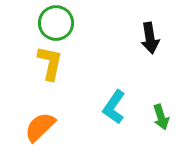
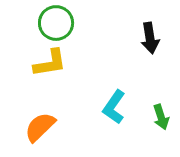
yellow L-shape: rotated 69 degrees clockwise
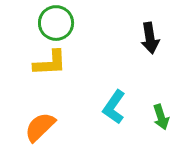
yellow L-shape: rotated 6 degrees clockwise
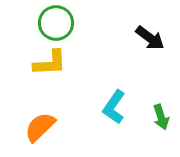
black arrow: rotated 44 degrees counterclockwise
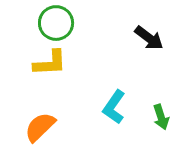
black arrow: moved 1 px left
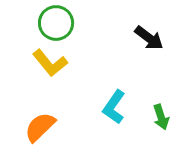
yellow L-shape: rotated 54 degrees clockwise
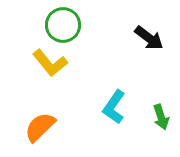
green circle: moved 7 px right, 2 px down
